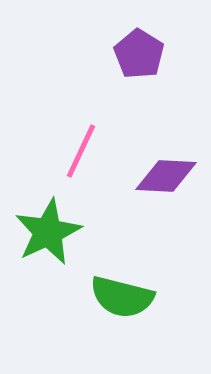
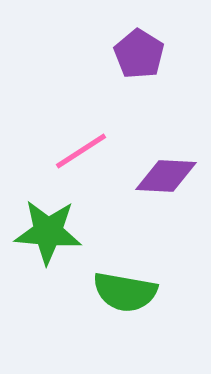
pink line: rotated 32 degrees clockwise
green star: rotated 30 degrees clockwise
green semicircle: moved 3 px right, 5 px up; rotated 4 degrees counterclockwise
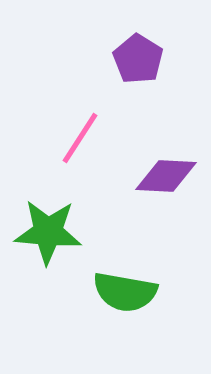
purple pentagon: moved 1 px left, 5 px down
pink line: moved 1 px left, 13 px up; rotated 24 degrees counterclockwise
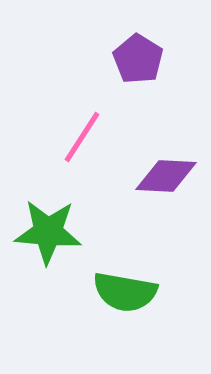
pink line: moved 2 px right, 1 px up
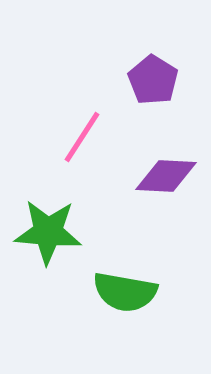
purple pentagon: moved 15 px right, 21 px down
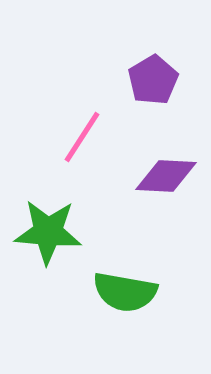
purple pentagon: rotated 9 degrees clockwise
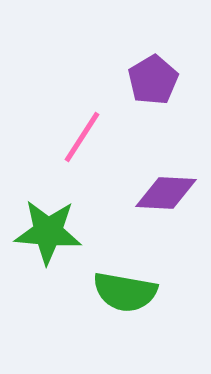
purple diamond: moved 17 px down
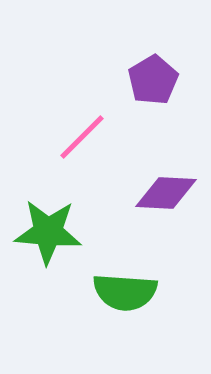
pink line: rotated 12 degrees clockwise
green semicircle: rotated 6 degrees counterclockwise
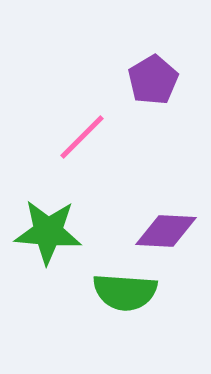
purple diamond: moved 38 px down
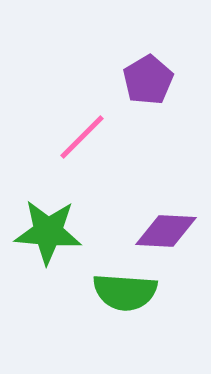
purple pentagon: moved 5 px left
